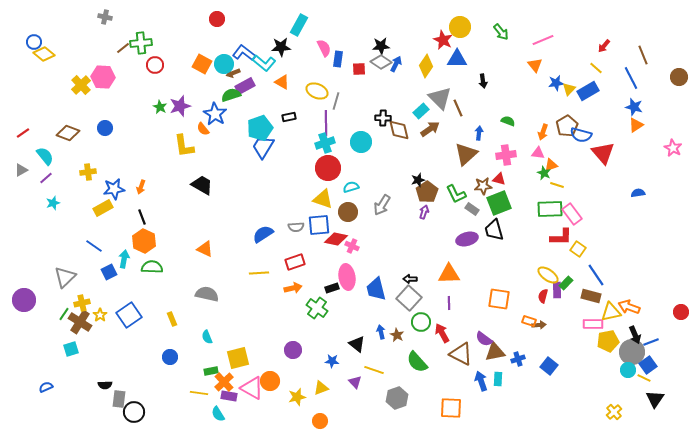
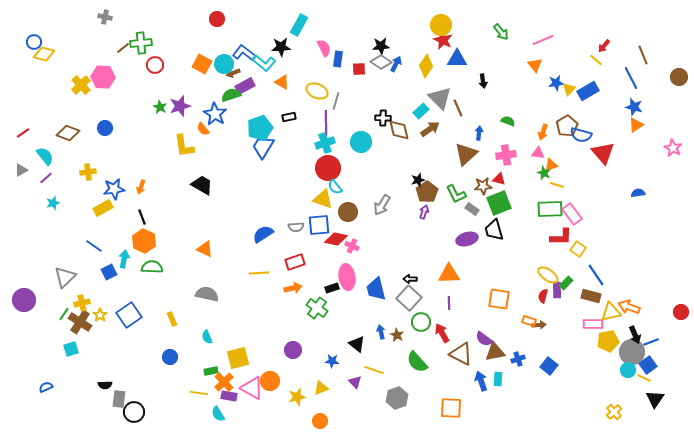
yellow circle at (460, 27): moved 19 px left, 2 px up
yellow diamond at (44, 54): rotated 25 degrees counterclockwise
yellow line at (596, 68): moved 8 px up
cyan semicircle at (351, 187): moved 16 px left; rotated 112 degrees counterclockwise
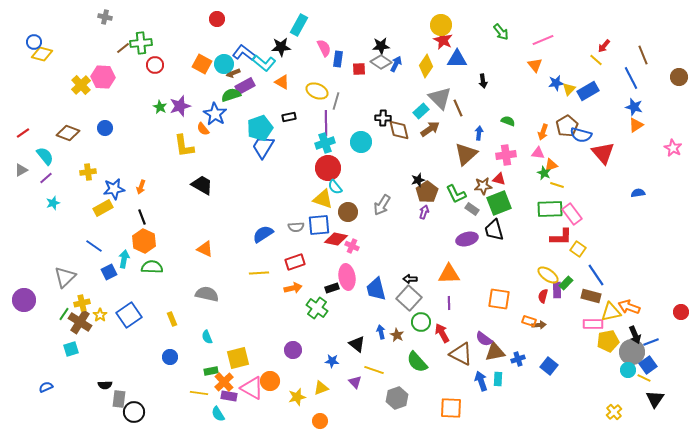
yellow diamond at (44, 54): moved 2 px left
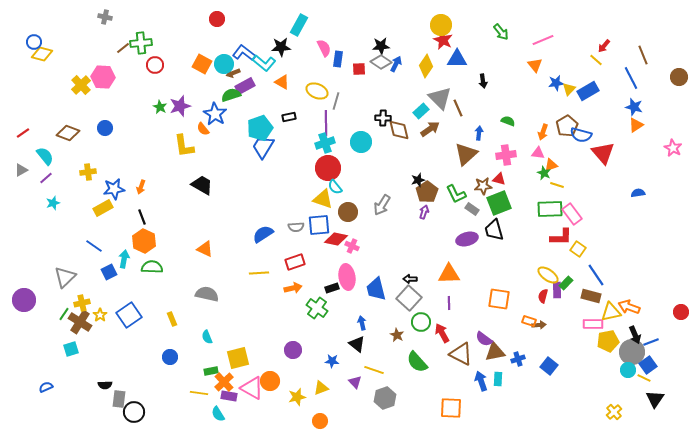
blue arrow at (381, 332): moved 19 px left, 9 px up
gray hexagon at (397, 398): moved 12 px left
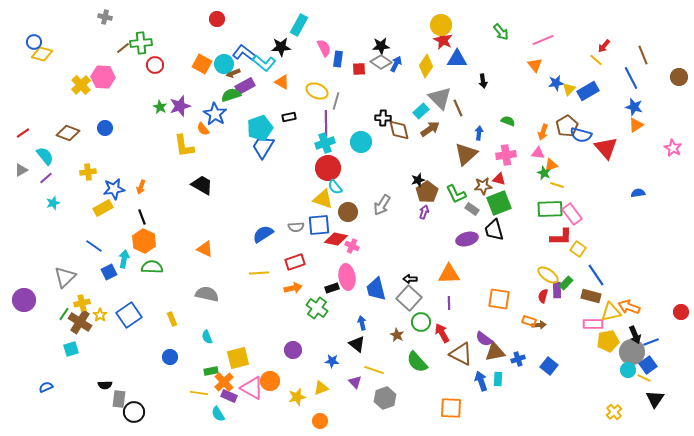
red triangle at (603, 153): moved 3 px right, 5 px up
purple rectangle at (229, 396): rotated 14 degrees clockwise
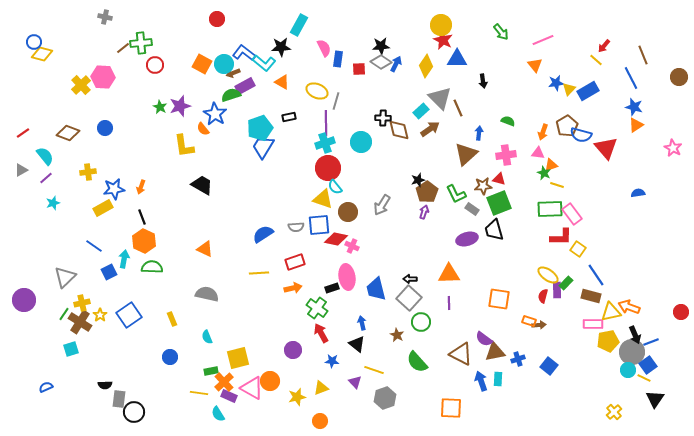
red arrow at (442, 333): moved 121 px left
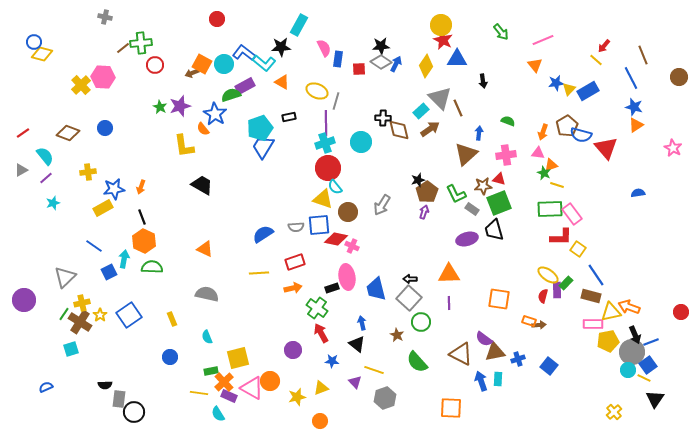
brown arrow at (233, 73): moved 41 px left
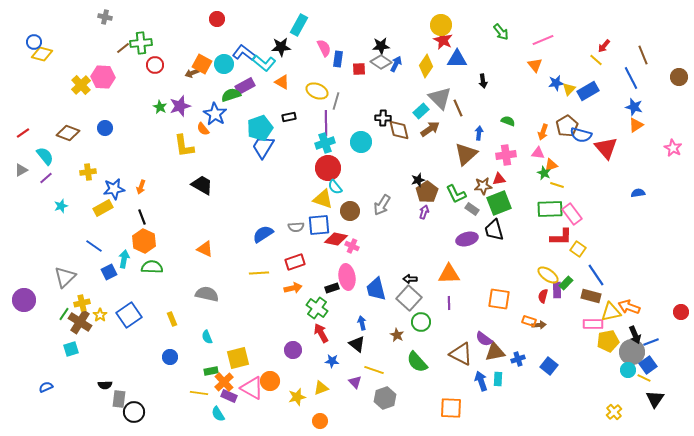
red triangle at (499, 179): rotated 24 degrees counterclockwise
cyan star at (53, 203): moved 8 px right, 3 px down
brown circle at (348, 212): moved 2 px right, 1 px up
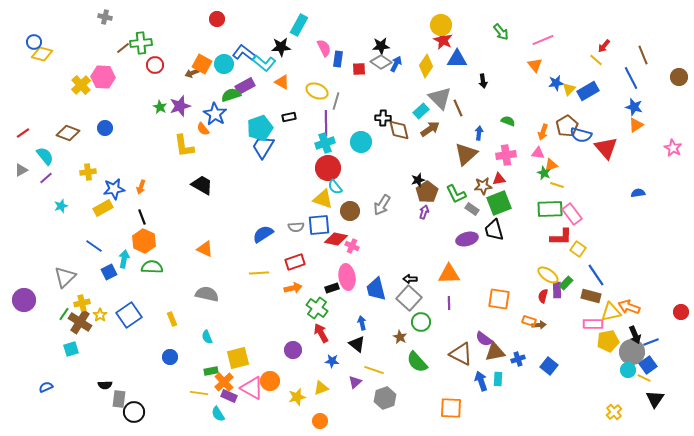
brown star at (397, 335): moved 3 px right, 2 px down
purple triangle at (355, 382): rotated 32 degrees clockwise
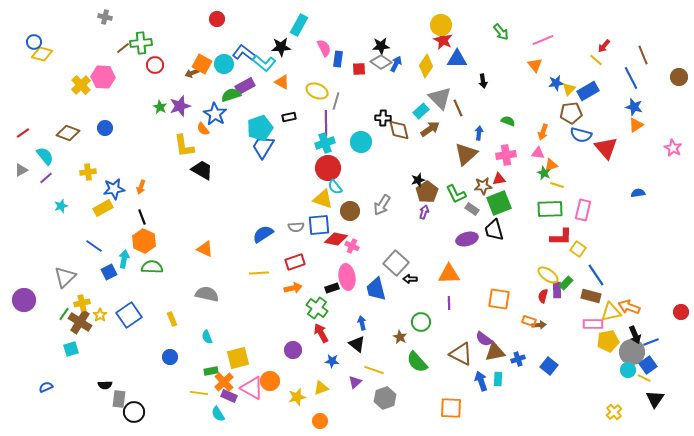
brown pentagon at (567, 126): moved 4 px right, 13 px up; rotated 25 degrees clockwise
black trapezoid at (202, 185): moved 15 px up
pink rectangle at (572, 214): moved 11 px right, 4 px up; rotated 50 degrees clockwise
gray square at (409, 298): moved 13 px left, 35 px up
